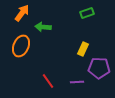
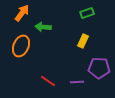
yellow rectangle: moved 8 px up
red line: rotated 21 degrees counterclockwise
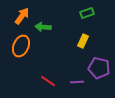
orange arrow: moved 3 px down
purple pentagon: rotated 10 degrees clockwise
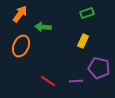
orange arrow: moved 2 px left, 2 px up
purple line: moved 1 px left, 1 px up
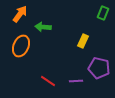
green rectangle: moved 16 px right; rotated 48 degrees counterclockwise
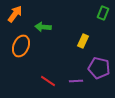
orange arrow: moved 5 px left
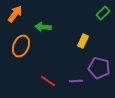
green rectangle: rotated 24 degrees clockwise
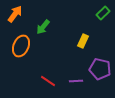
green arrow: rotated 56 degrees counterclockwise
purple pentagon: moved 1 px right, 1 px down
